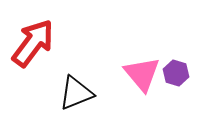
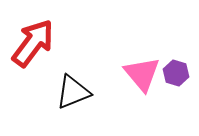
black triangle: moved 3 px left, 1 px up
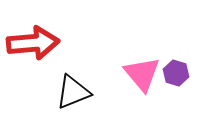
red arrow: rotated 48 degrees clockwise
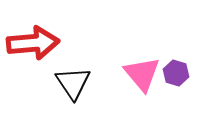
black triangle: moved 9 px up; rotated 42 degrees counterclockwise
